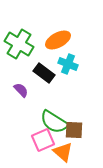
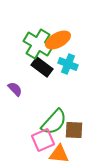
green cross: moved 19 px right
black rectangle: moved 2 px left, 6 px up
purple semicircle: moved 6 px left, 1 px up
green semicircle: rotated 80 degrees counterclockwise
orange triangle: moved 4 px left, 2 px down; rotated 35 degrees counterclockwise
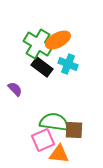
green semicircle: rotated 124 degrees counterclockwise
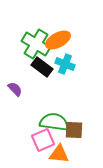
green cross: moved 2 px left
cyan cross: moved 3 px left
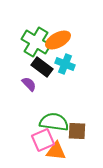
green cross: moved 2 px up
purple semicircle: moved 14 px right, 5 px up
brown square: moved 3 px right, 1 px down
orange triangle: moved 3 px left, 3 px up
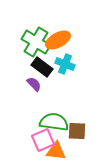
purple semicircle: moved 5 px right
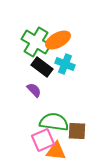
purple semicircle: moved 6 px down
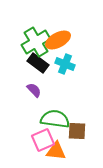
green cross: rotated 28 degrees clockwise
black rectangle: moved 4 px left, 4 px up
green semicircle: moved 1 px right, 3 px up
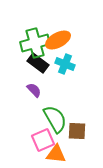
green cross: moved 1 px left, 1 px down; rotated 16 degrees clockwise
green semicircle: rotated 52 degrees clockwise
orange triangle: moved 3 px down
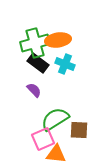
orange ellipse: rotated 20 degrees clockwise
green semicircle: rotated 92 degrees counterclockwise
brown square: moved 2 px right, 1 px up
pink square: moved 1 px up
